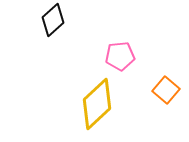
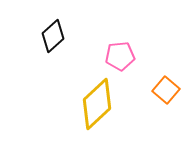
black diamond: moved 16 px down
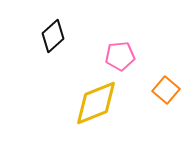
yellow diamond: moved 1 px left, 1 px up; rotated 21 degrees clockwise
